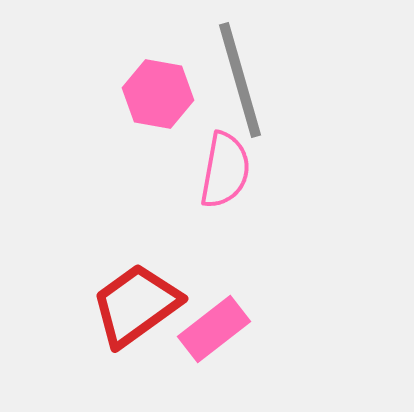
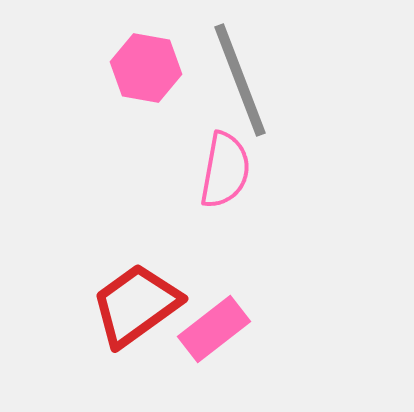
gray line: rotated 5 degrees counterclockwise
pink hexagon: moved 12 px left, 26 px up
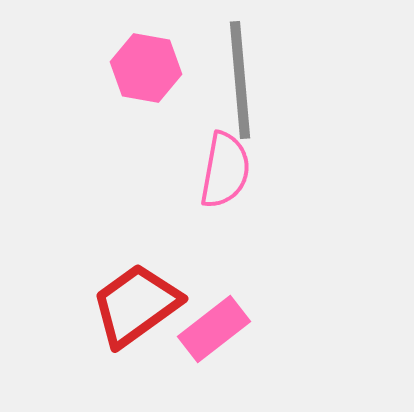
gray line: rotated 16 degrees clockwise
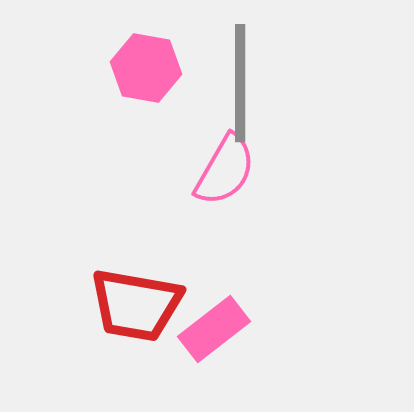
gray line: moved 3 px down; rotated 5 degrees clockwise
pink semicircle: rotated 20 degrees clockwise
red trapezoid: rotated 134 degrees counterclockwise
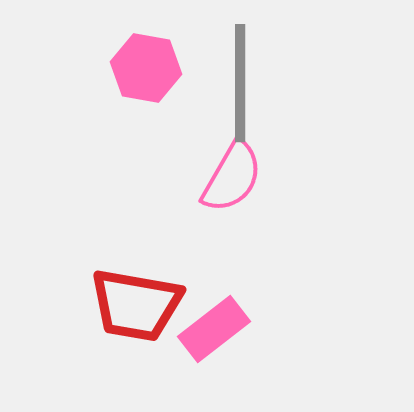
pink semicircle: moved 7 px right, 7 px down
